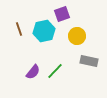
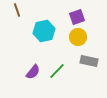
purple square: moved 15 px right, 3 px down
brown line: moved 2 px left, 19 px up
yellow circle: moved 1 px right, 1 px down
green line: moved 2 px right
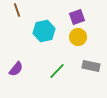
gray rectangle: moved 2 px right, 5 px down
purple semicircle: moved 17 px left, 3 px up
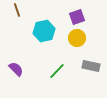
yellow circle: moved 1 px left, 1 px down
purple semicircle: rotated 84 degrees counterclockwise
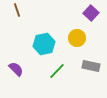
purple square: moved 14 px right, 4 px up; rotated 28 degrees counterclockwise
cyan hexagon: moved 13 px down
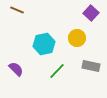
brown line: rotated 48 degrees counterclockwise
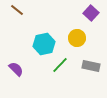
brown line: rotated 16 degrees clockwise
green line: moved 3 px right, 6 px up
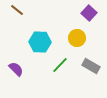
purple square: moved 2 px left
cyan hexagon: moved 4 px left, 2 px up; rotated 15 degrees clockwise
gray rectangle: rotated 18 degrees clockwise
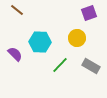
purple square: rotated 28 degrees clockwise
purple semicircle: moved 1 px left, 15 px up
